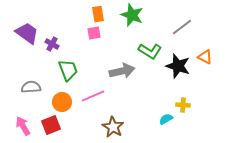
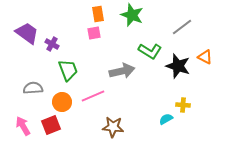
gray semicircle: moved 2 px right, 1 px down
brown star: rotated 25 degrees counterclockwise
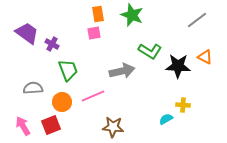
gray line: moved 15 px right, 7 px up
black star: rotated 15 degrees counterclockwise
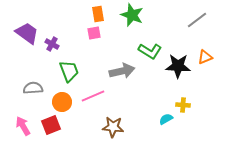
orange triangle: rotated 49 degrees counterclockwise
green trapezoid: moved 1 px right, 1 px down
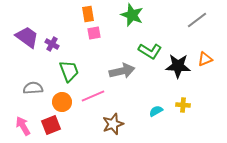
orange rectangle: moved 10 px left
purple trapezoid: moved 4 px down
orange triangle: moved 2 px down
cyan semicircle: moved 10 px left, 8 px up
brown star: moved 3 px up; rotated 25 degrees counterclockwise
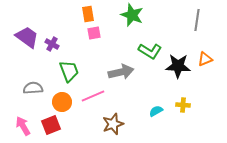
gray line: rotated 45 degrees counterclockwise
gray arrow: moved 1 px left, 1 px down
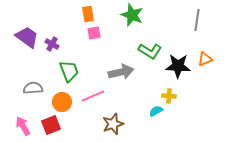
yellow cross: moved 14 px left, 9 px up
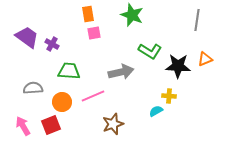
green trapezoid: rotated 65 degrees counterclockwise
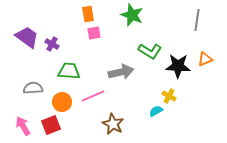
yellow cross: rotated 24 degrees clockwise
brown star: rotated 25 degrees counterclockwise
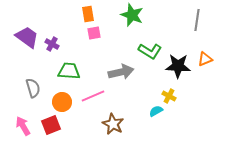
gray semicircle: rotated 78 degrees clockwise
